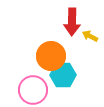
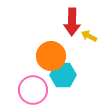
yellow arrow: moved 1 px left
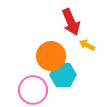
red arrow: moved 1 px left; rotated 24 degrees counterclockwise
yellow arrow: moved 2 px left, 9 px down
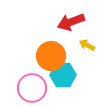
red arrow: rotated 92 degrees clockwise
pink circle: moved 1 px left, 2 px up
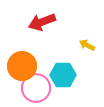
red arrow: moved 29 px left
orange circle: moved 29 px left, 10 px down
pink circle: moved 4 px right
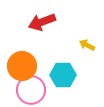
pink circle: moved 5 px left, 2 px down
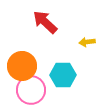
red arrow: moved 3 px right; rotated 64 degrees clockwise
yellow arrow: moved 3 px up; rotated 35 degrees counterclockwise
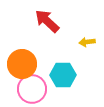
red arrow: moved 2 px right, 1 px up
orange circle: moved 2 px up
pink circle: moved 1 px right, 1 px up
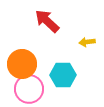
pink circle: moved 3 px left
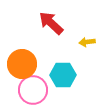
red arrow: moved 4 px right, 2 px down
pink circle: moved 4 px right, 1 px down
